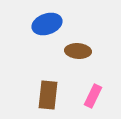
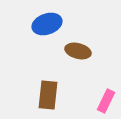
brown ellipse: rotated 10 degrees clockwise
pink rectangle: moved 13 px right, 5 px down
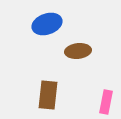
brown ellipse: rotated 20 degrees counterclockwise
pink rectangle: moved 1 px down; rotated 15 degrees counterclockwise
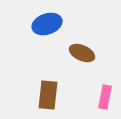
brown ellipse: moved 4 px right, 2 px down; rotated 30 degrees clockwise
pink rectangle: moved 1 px left, 5 px up
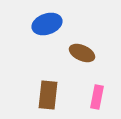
pink rectangle: moved 8 px left
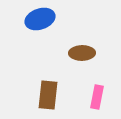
blue ellipse: moved 7 px left, 5 px up
brown ellipse: rotated 25 degrees counterclockwise
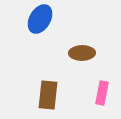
blue ellipse: rotated 40 degrees counterclockwise
pink rectangle: moved 5 px right, 4 px up
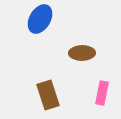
brown rectangle: rotated 24 degrees counterclockwise
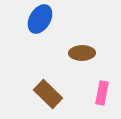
brown rectangle: moved 1 px up; rotated 28 degrees counterclockwise
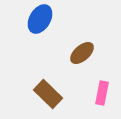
brown ellipse: rotated 40 degrees counterclockwise
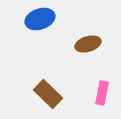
blue ellipse: rotated 40 degrees clockwise
brown ellipse: moved 6 px right, 9 px up; rotated 25 degrees clockwise
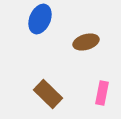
blue ellipse: rotated 48 degrees counterclockwise
brown ellipse: moved 2 px left, 2 px up
